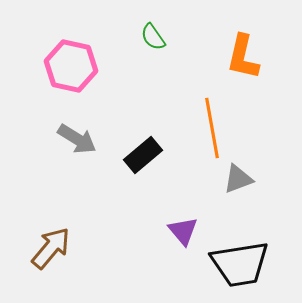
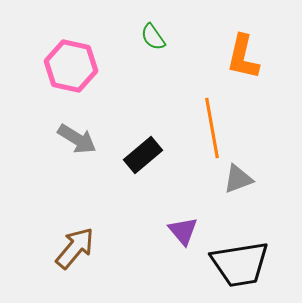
brown arrow: moved 24 px right
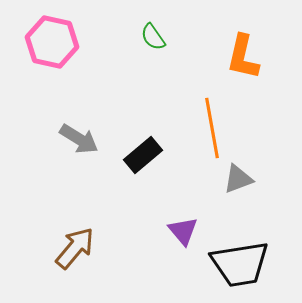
pink hexagon: moved 19 px left, 24 px up
gray arrow: moved 2 px right
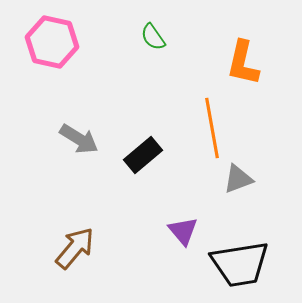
orange L-shape: moved 6 px down
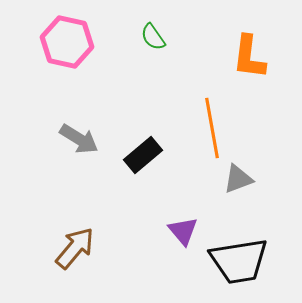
pink hexagon: moved 15 px right
orange L-shape: moved 6 px right, 6 px up; rotated 6 degrees counterclockwise
black trapezoid: moved 1 px left, 3 px up
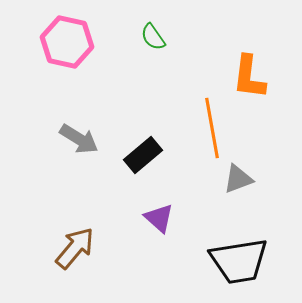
orange L-shape: moved 20 px down
purple triangle: moved 24 px left, 13 px up; rotated 8 degrees counterclockwise
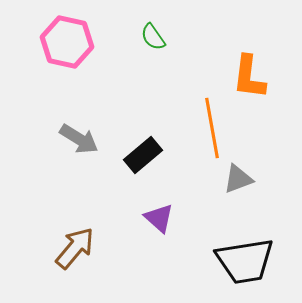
black trapezoid: moved 6 px right
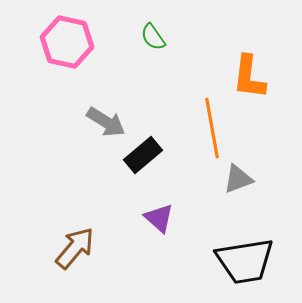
gray arrow: moved 27 px right, 17 px up
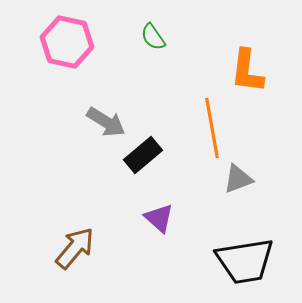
orange L-shape: moved 2 px left, 6 px up
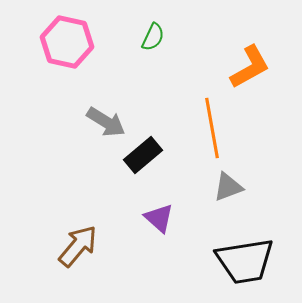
green semicircle: rotated 120 degrees counterclockwise
orange L-shape: moved 3 px right, 4 px up; rotated 126 degrees counterclockwise
gray triangle: moved 10 px left, 8 px down
brown arrow: moved 3 px right, 2 px up
